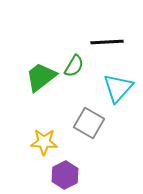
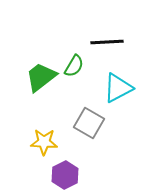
cyan triangle: rotated 20 degrees clockwise
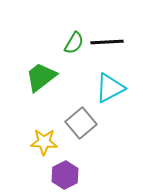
green semicircle: moved 23 px up
cyan triangle: moved 8 px left
gray square: moved 8 px left; rotated 20 degrees clockwise
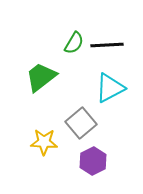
black line: moved 3 px down
purple hexagon: moved 28 px right, 14 px up
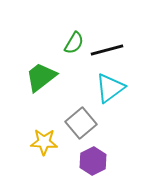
black line: moved 5 px down; rotated 12 degrees counterclockwise
cyan triangle: rotated 8 degrees counterclockwise
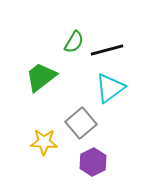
green semicircle: moved 1 px up
purple hexagon: moved 1 px down
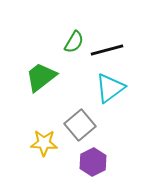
gray square: moved 1 px left, 2 px down
yellow star: moved 1 px down
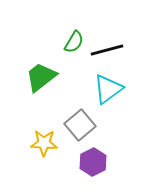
cyan triangle: moved 2 px left, 1 px down
